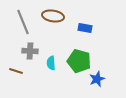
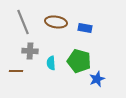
brown ellipse: moved 3 px right, 6 px down
brown line: rotated 16 degrees counterclockwise
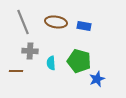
blue rectangle: moved 1 px left, 2 px up
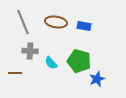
cyan semicircle: rotated 40 degrees counterclockwise
brown line: moved 1 px left, 2 px down
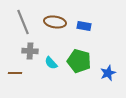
brown ellipse: moved 1 px left
blue star: moved 11 px right, 6 px up
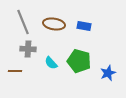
brown ellipse: moved 1 px left, 2 px down
gray cross: moved 2 px left, 2 px up
brown line: moved 2 px up
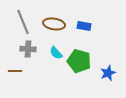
cyan semicircle: moved 5 px right, 10 px up
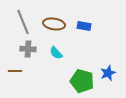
green pentagon: moved 3 px right, 20 px down
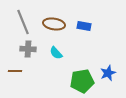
green pentagon: rotated 25 degrees counterclockwise
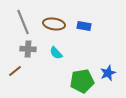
brown line: rotated 40 degrees counterclockwise
